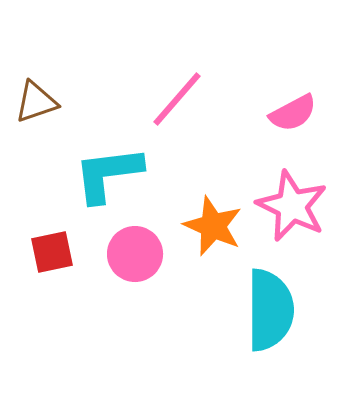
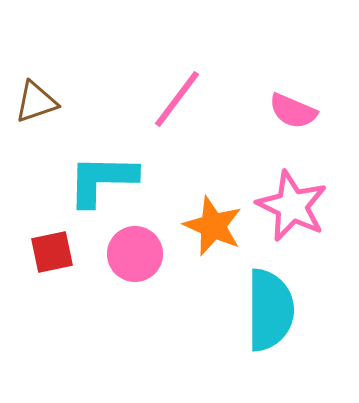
pink line: rotated 4 degrees counterclockwise
pink semicircle: moved 2 px up; rotated 51 degrees clockwise
cyan L-shape: moved 6 px left, 6 px down; rotated 8 degrees clockwise
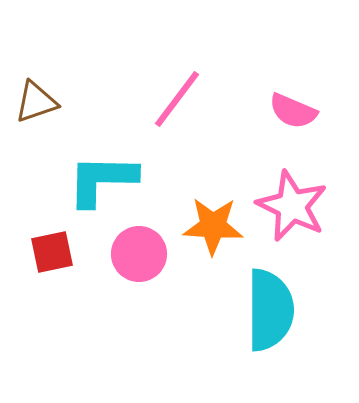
orange star: rotated 20 degrees counterclockwise
pink circle: moved 4 px right
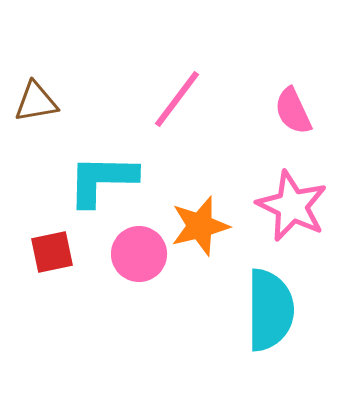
brown triangle: rotated 9 degrees clockwise
pink semicircle: rotated 42 degrees clockwise
orange star: moved 13 px left; rotated 18 degrees counterclockwise
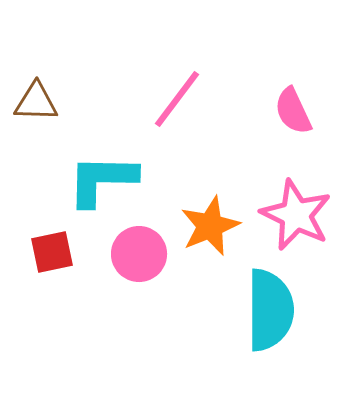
brown triangle: rotated 12 degrees clockwise
pink star: moved 4 px right, 9 px down
orange star: moved 10 px right; rotated 8 degrees counterclockwise
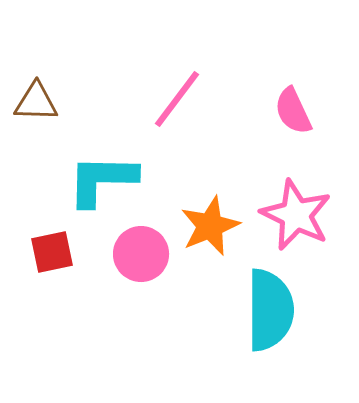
pink circle: moved 2 px right
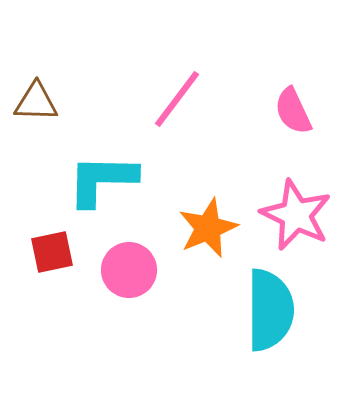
orange star: moved 2 px left, 2 px down
pink circle: moved 12 px left, 16 px down
